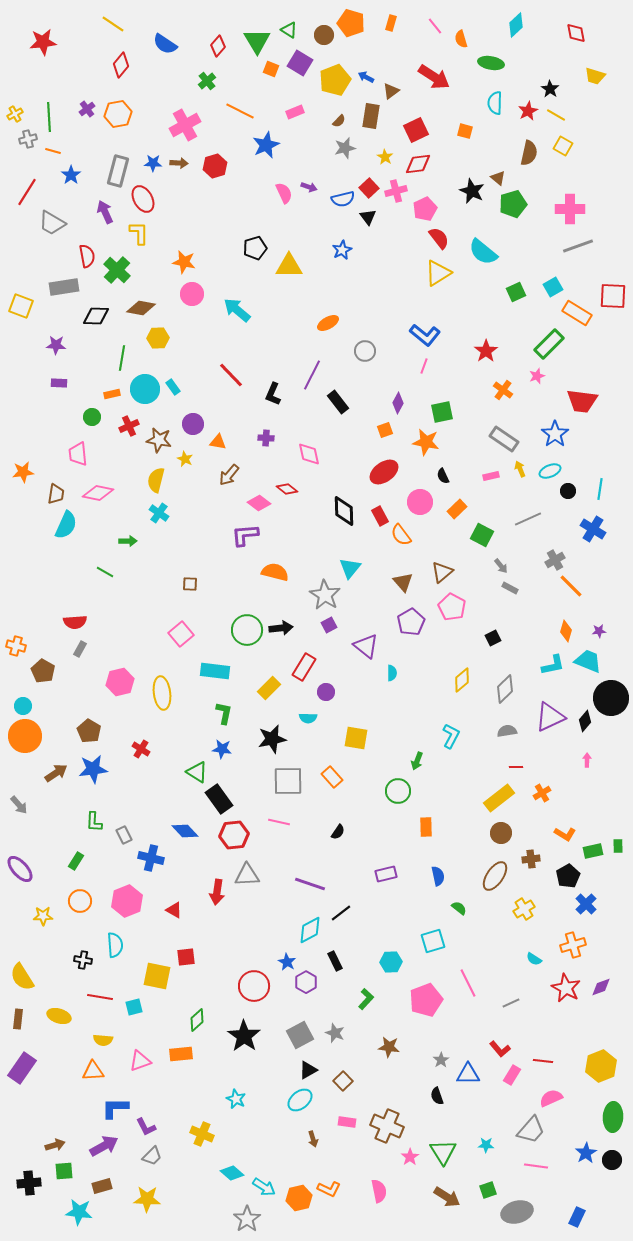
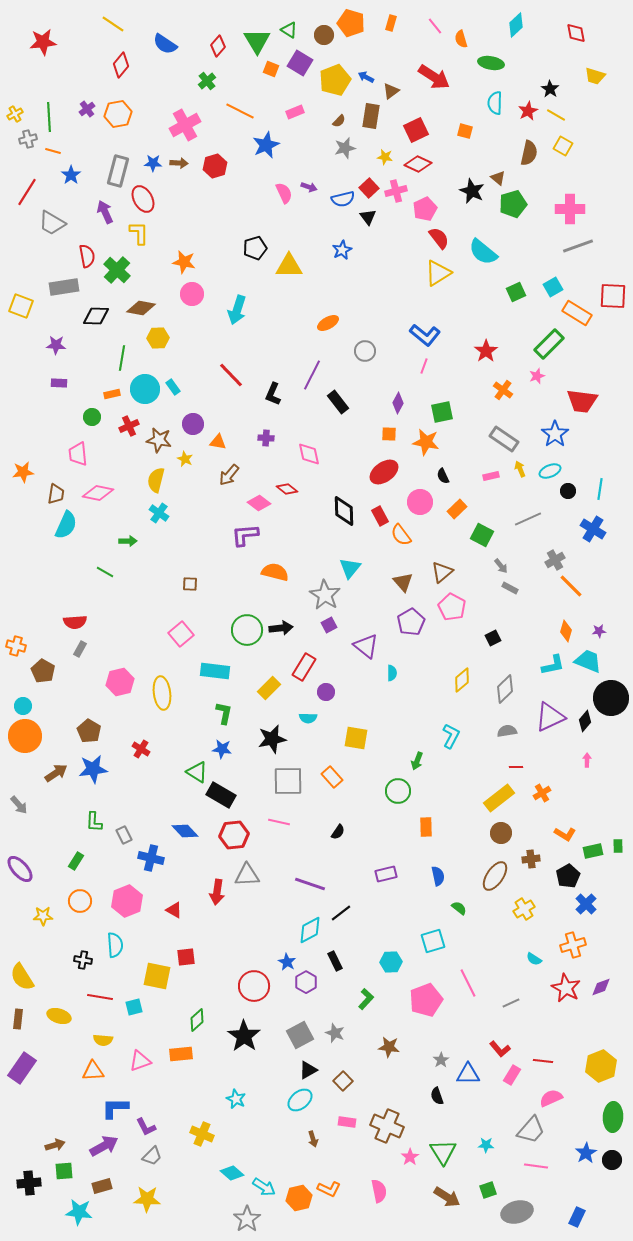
yellow star at (385, 157): rotated 21 degrees counterclockwise
red diamond at (418, 164): rotated 32 degrees clockwise
cyan arrow at (237, 310): rotated 112 degrees counterclockwise
orange square at (385, 430): moved 4 px right, 4 px down; rotated 21 degrees clockwise
black rectangle at (219, 799): moved 2 px right, 4 px up; rotated 24 degrees counterclockwise
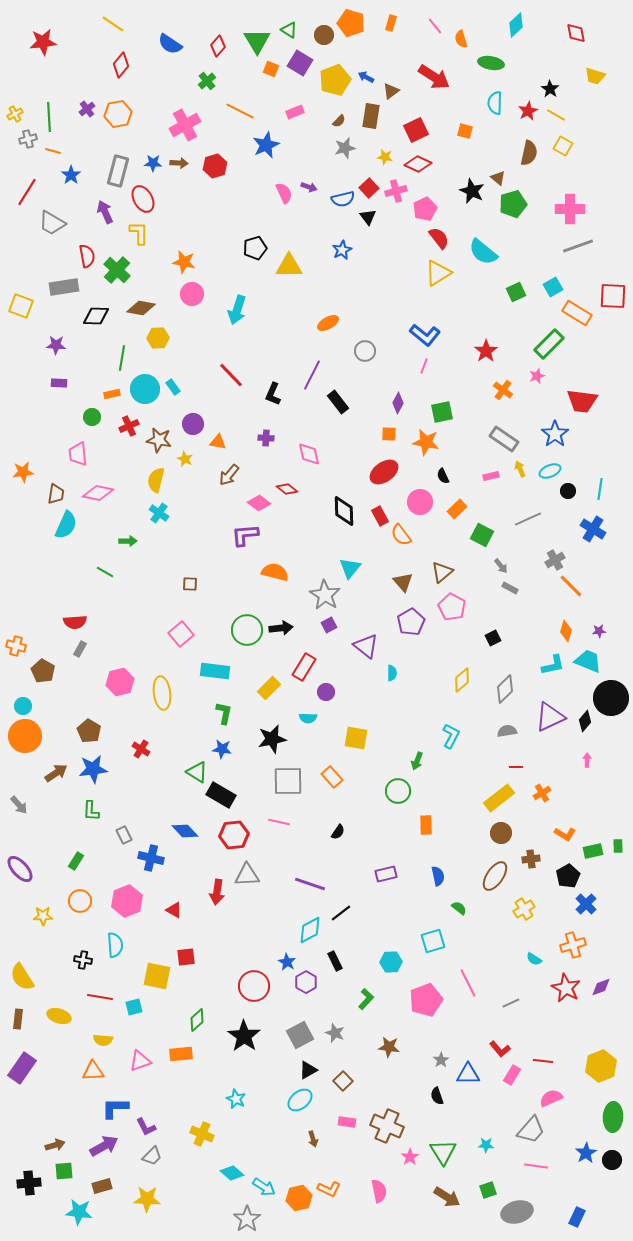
blue semicircle at (165, 44): moved 5 px right
green L-shape at (94, 822): moved 3 px left, 11 px up
orange rectangle at (426, 827): moved 2 px up
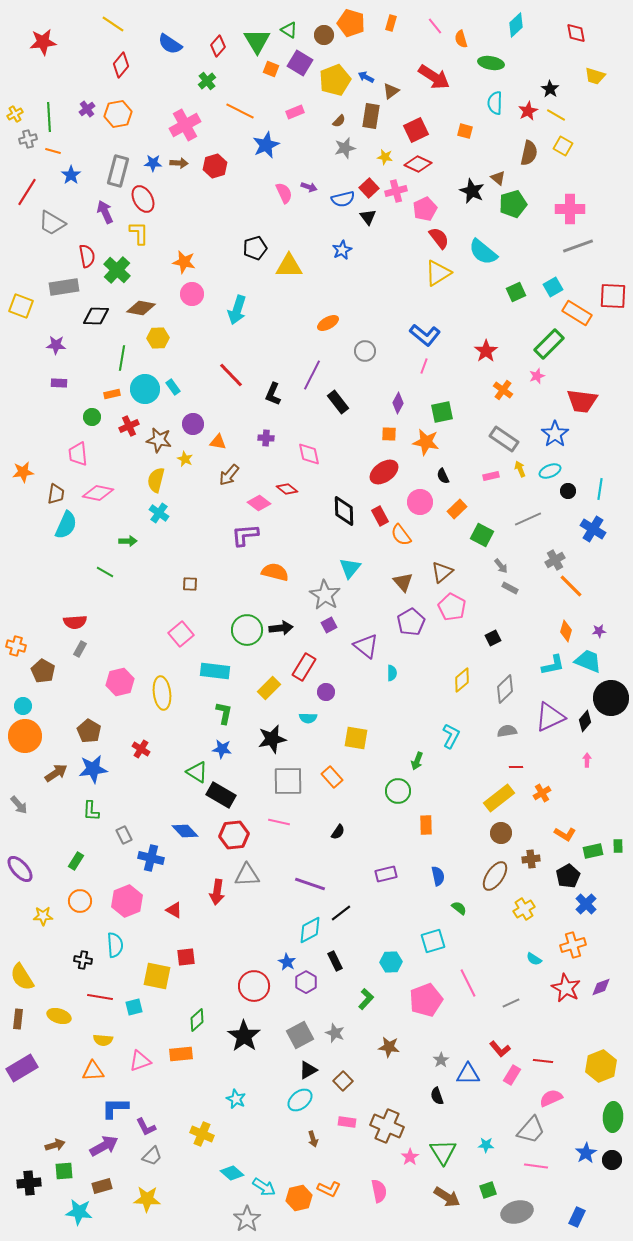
purple rectangle at (22, 1068): rotated 24 degrees clockwise
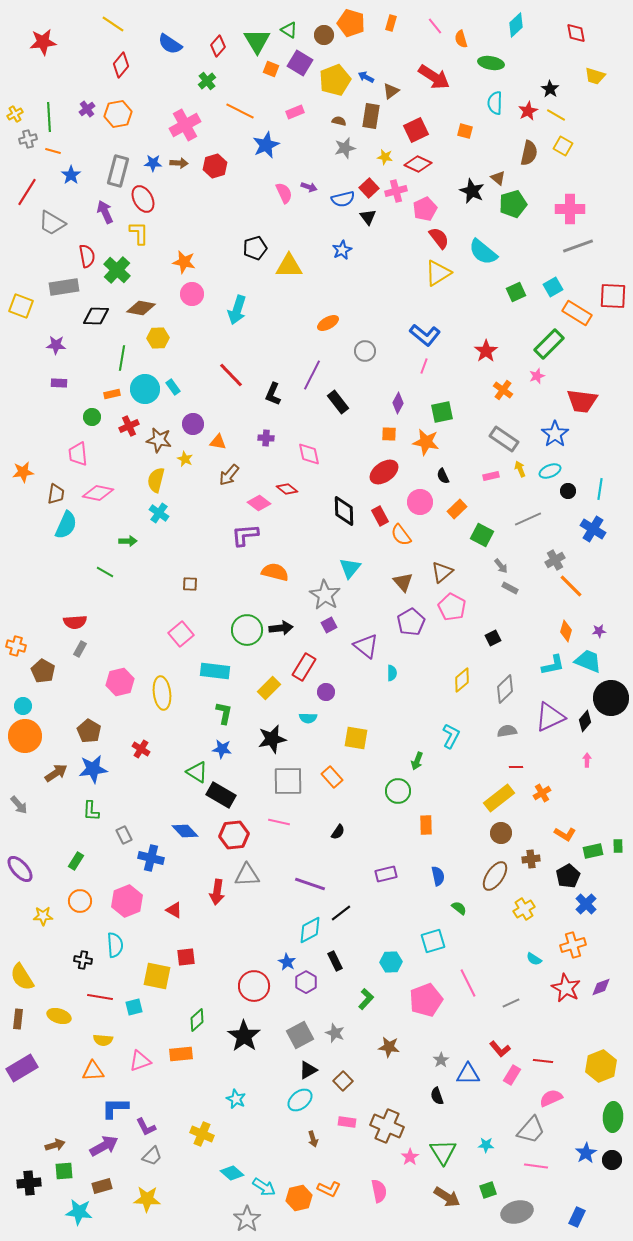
brown semicircle at (339, 121): rotated 120 degrees counterclockwise
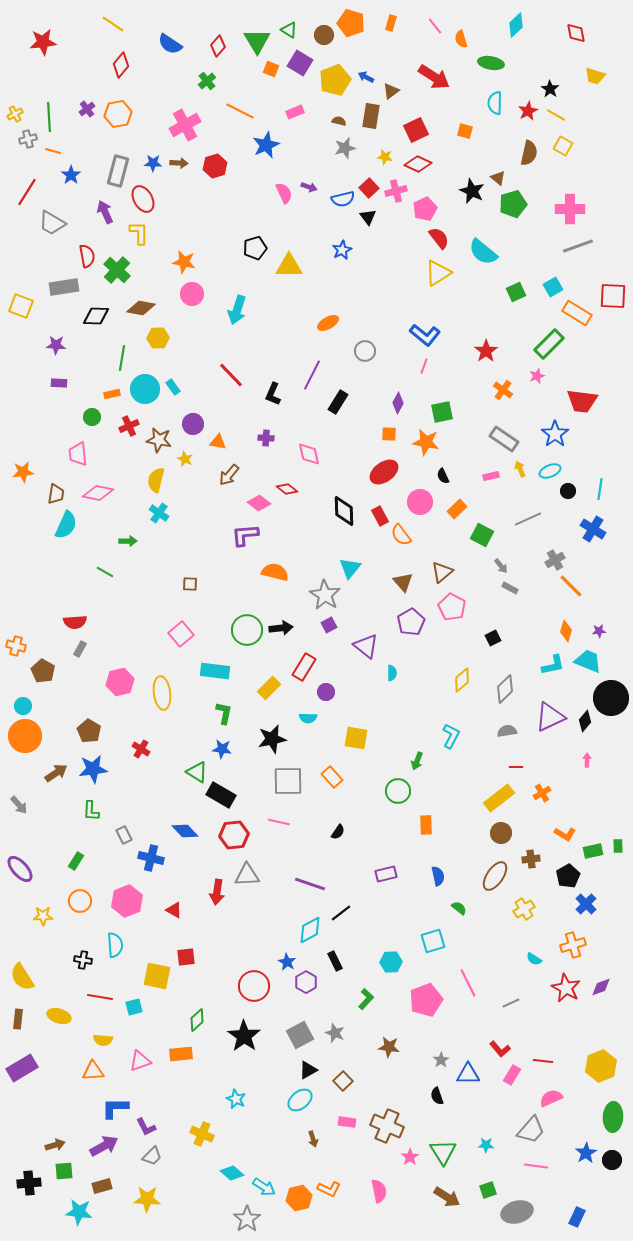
black rectangle at (338, 402): rotated 70 degrees clockwise
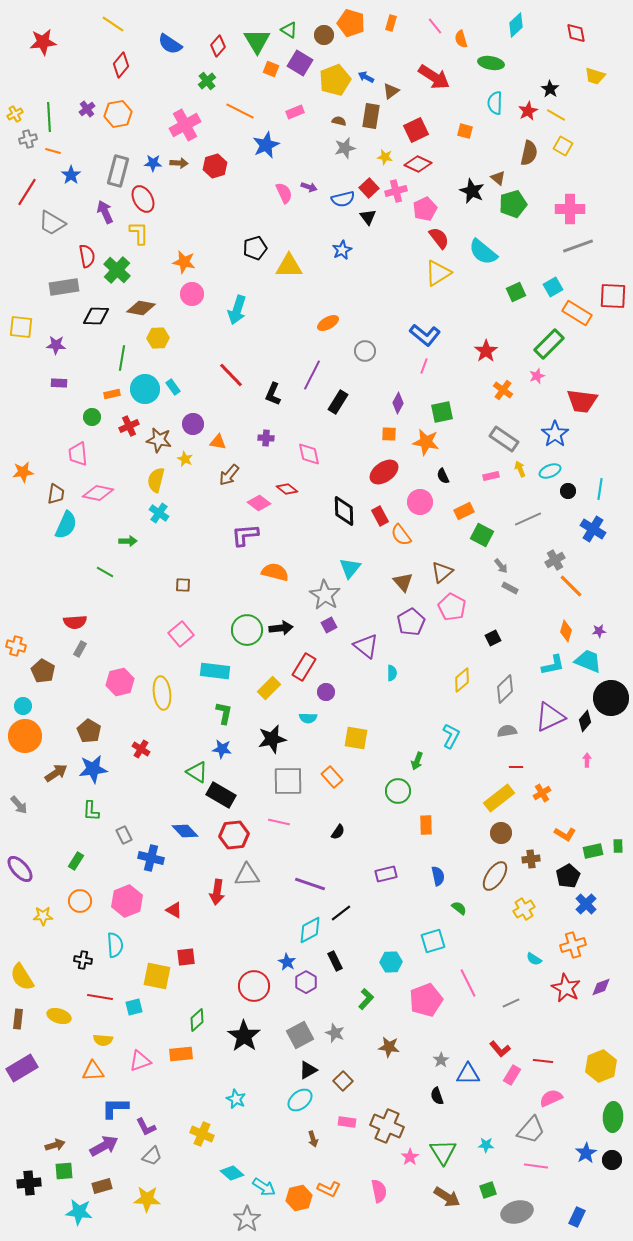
yellow square at (21, 306): moved 21 px down; rotated 15 degrees counterclockwise
orange rectangle at (457, 509): moved 7 px right, 2 px down; rotated 18 degrees clockwise
brown square at (190, 584): moved 7 px left, 1 px down
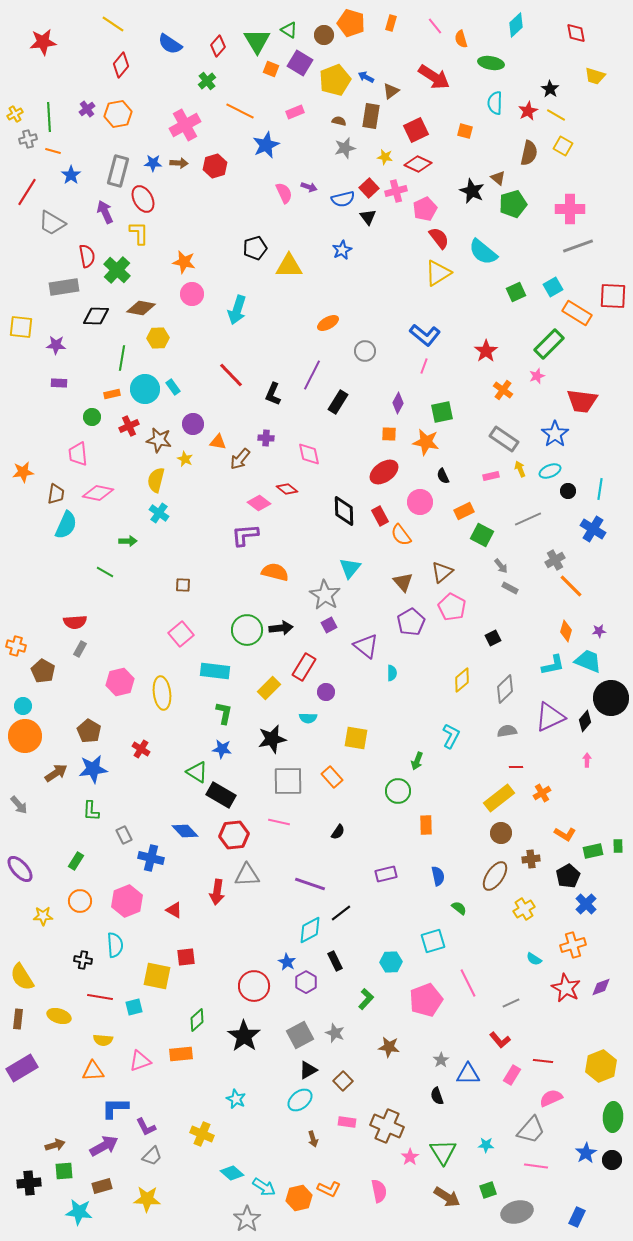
brown arrow at (229, 475): moved 11 px right, 16 px up
red L-shape at (500, 1049): moved 9 px up
